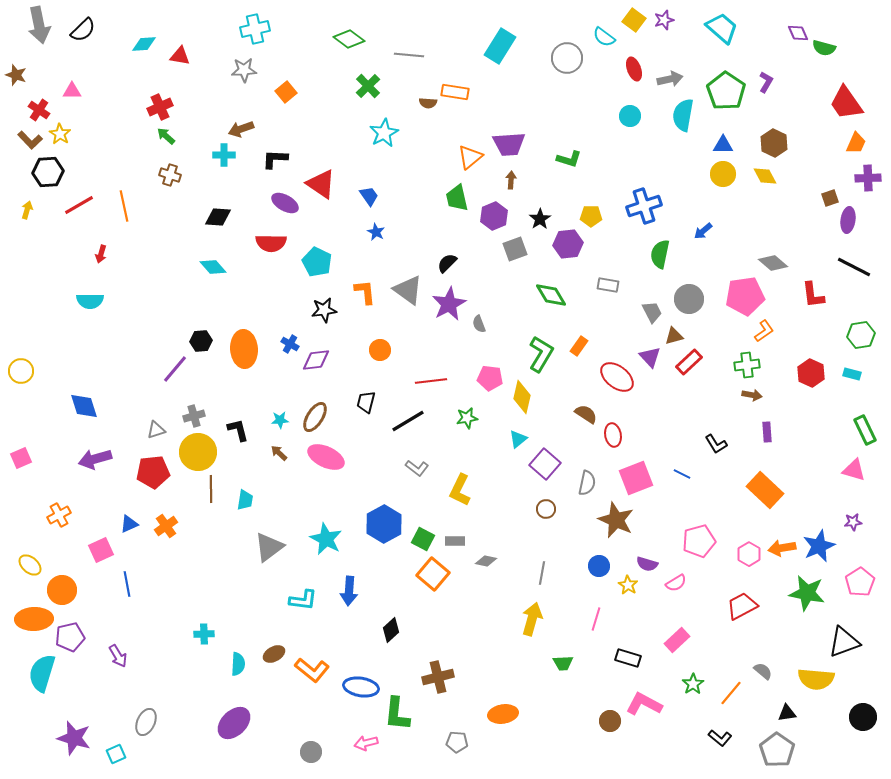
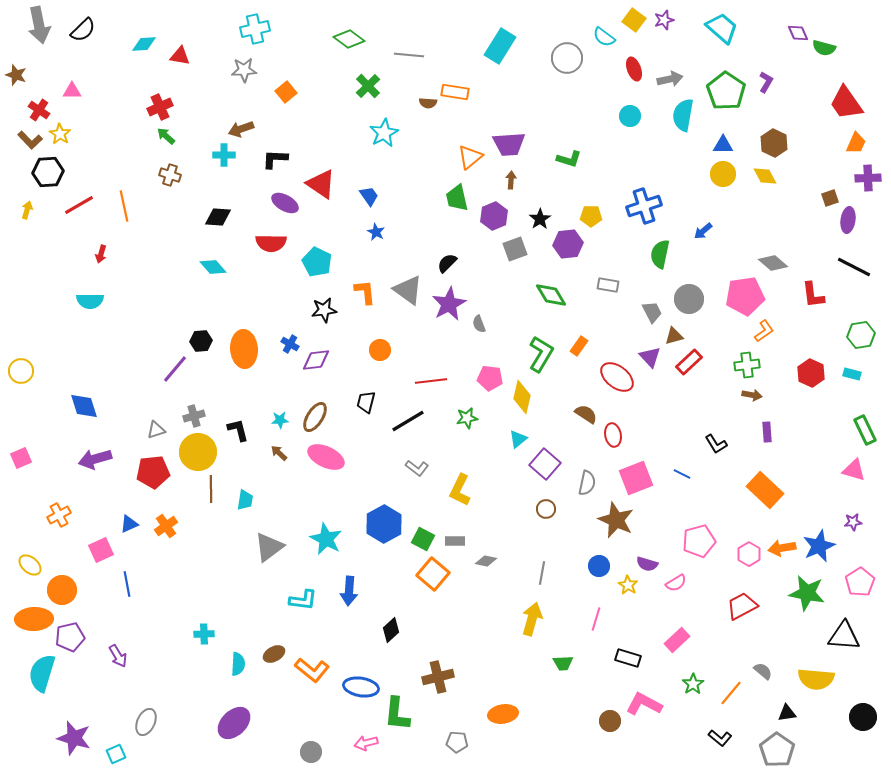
black triangle at (844, 642): moved 6 px up; rotated 24 degrees clockwise
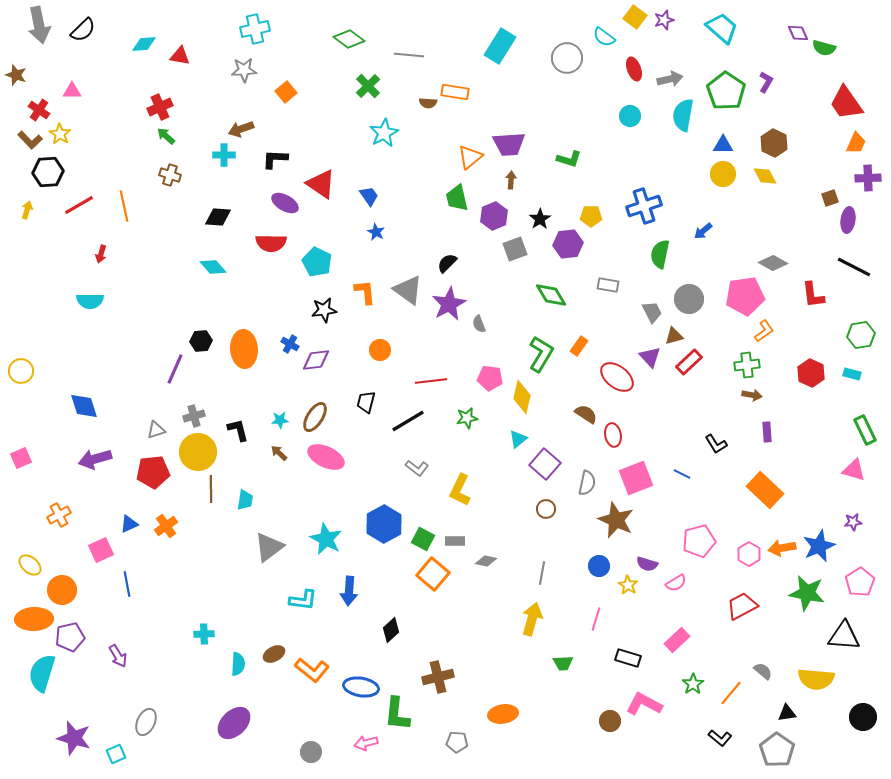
yellow square at (634, 20): moved 1 px right, 3 px up
gray diamond at (773, 263): rotated 12 degrees counterclockwise
purple line at (175, 369): rotated 16 degrees counterclockwise
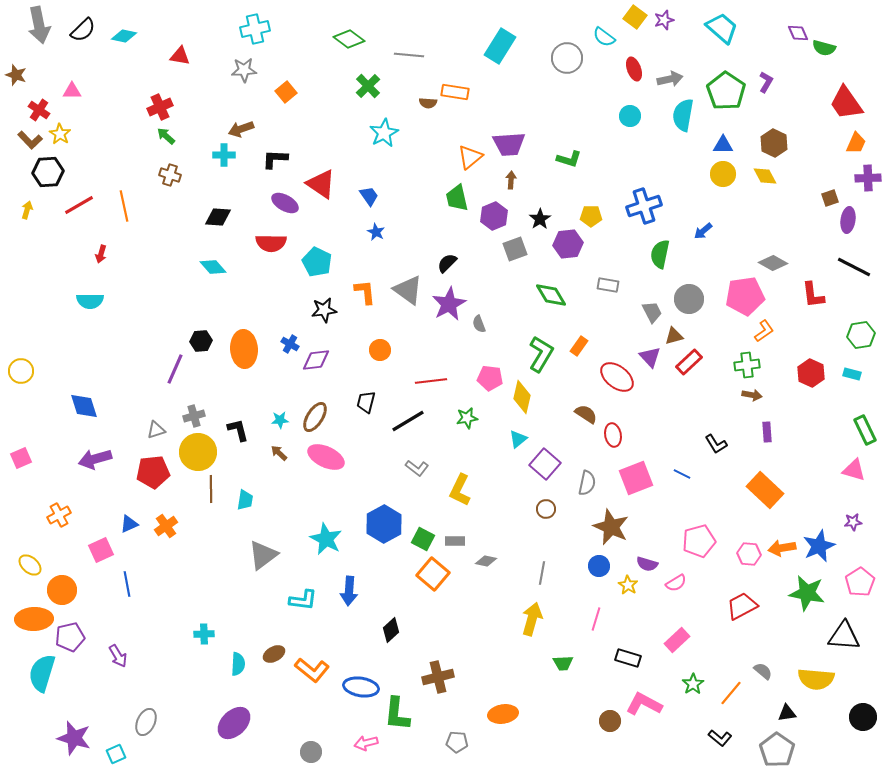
cyan diamond at (144, 44): moved 20 px left, 8 px up; rotated 15 degrees clockwise
brown star at (616, 520): moved 5 px left, 7 px down
gray triangle at (269, 547): moved 6 px left, 8 px down
pink hexagon at (749, 554): rotated 25 degrees counterclockwise
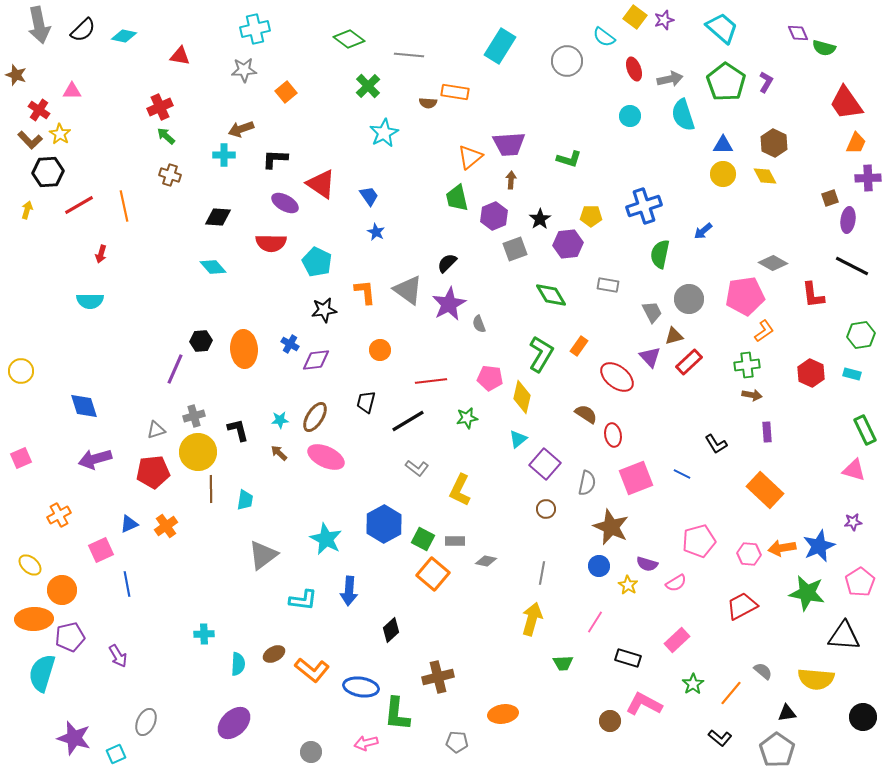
gray circle at (567, 58): moved 3 px down
green pentagon at (726, 91): moved 9 px up
cyan semicircle at (683, 115): rotated 28 degrees counterclockwise
black line at (854, 267): moved 2 px left, 1 px up
pink line at (596, 619): moved 1 px left, 3 px down; rotated 15 degrees clockwise
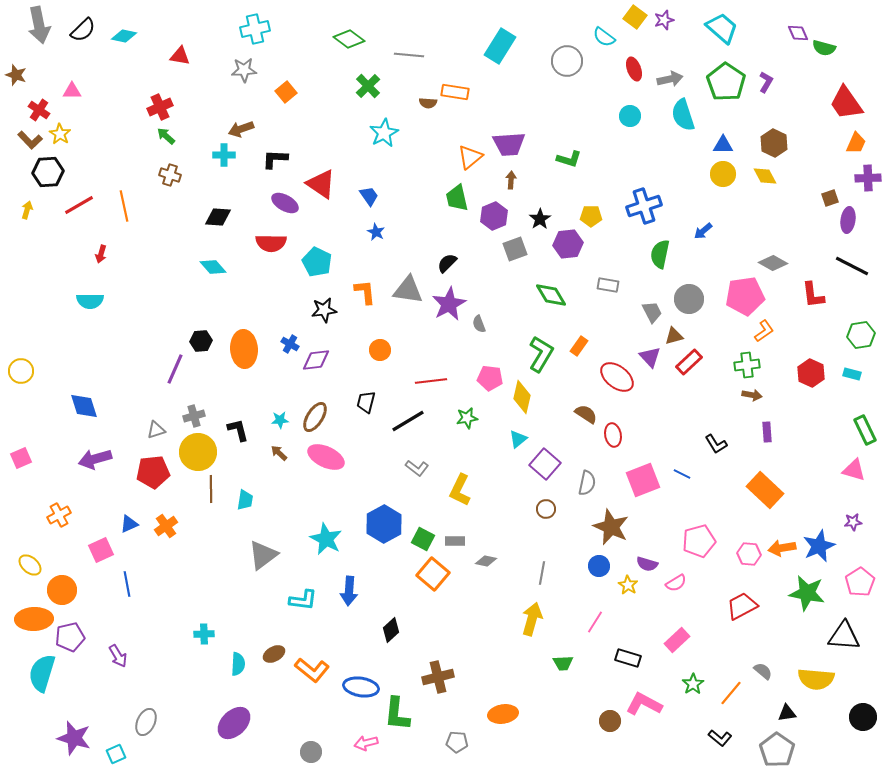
gray triangle at (408, 290): rotated 28 degrees counterclockwise
pink square at (636, 478): moved 7 px right, 2 px down
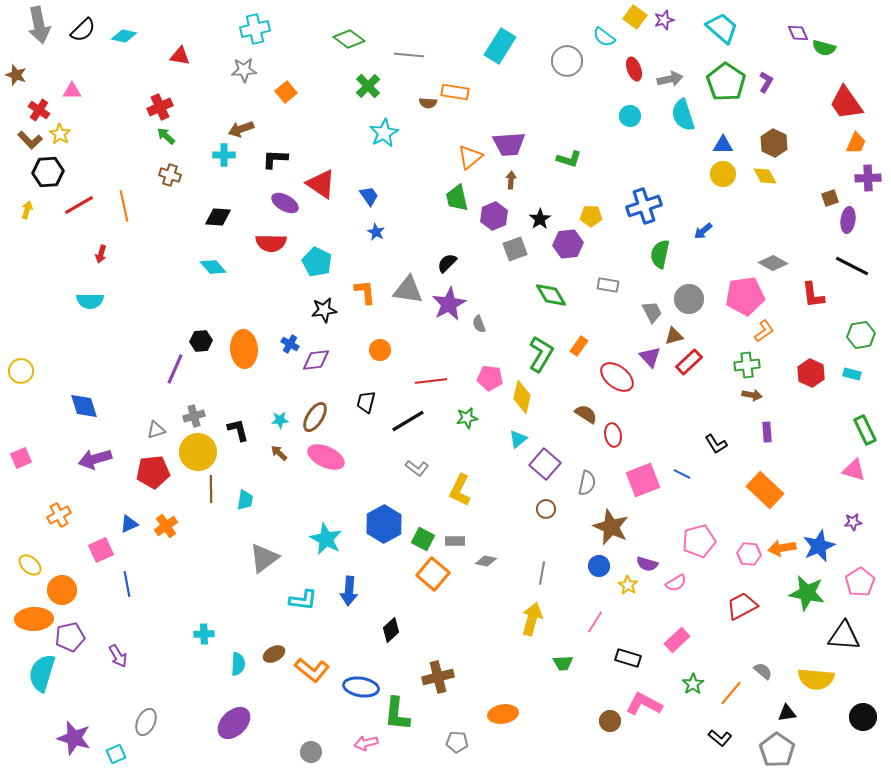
gray triangle at (263, 555): moved 1 px right, 3 px down
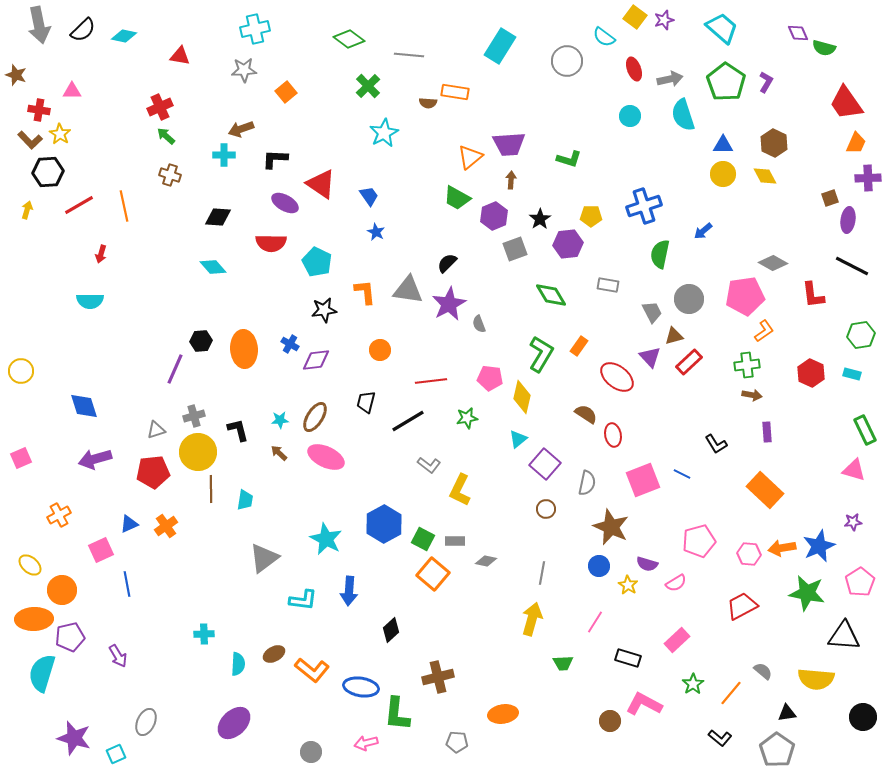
red cross at (39, 110): rotated 25 degrees counterclockwise
green trapezoid at (457, 198): rotated 48 degrees counterclockwise
gray L-shape at (417, 468): moved 12 px right, 3 px up
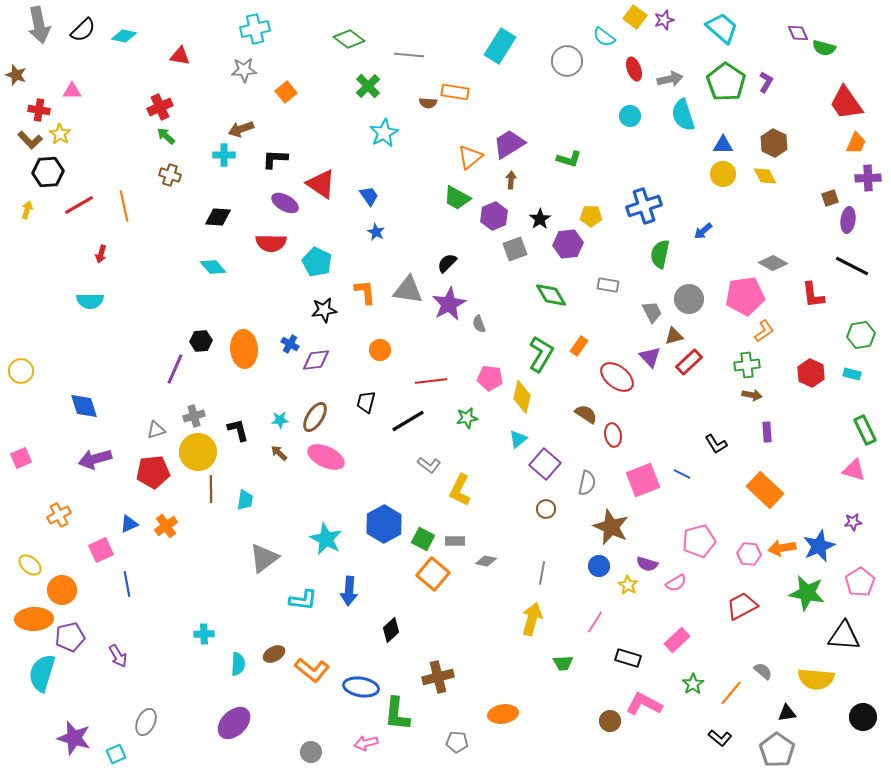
purple trapezoid at (509, 144): rotated 152 degrees clockwise
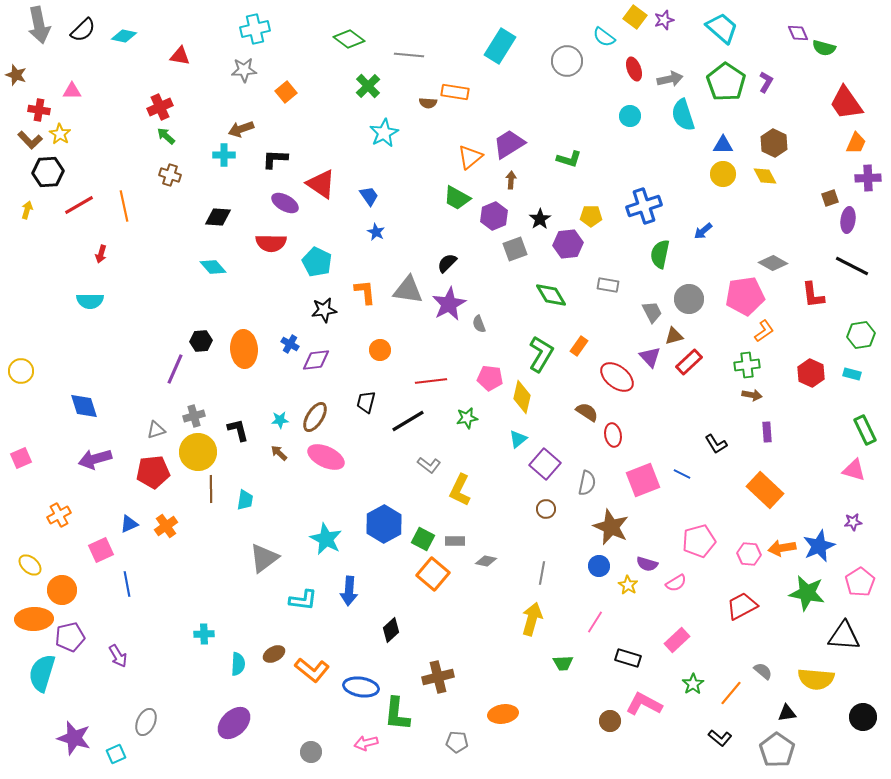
brown semicircle at (586, 414): moved 1 px right, 2 px up
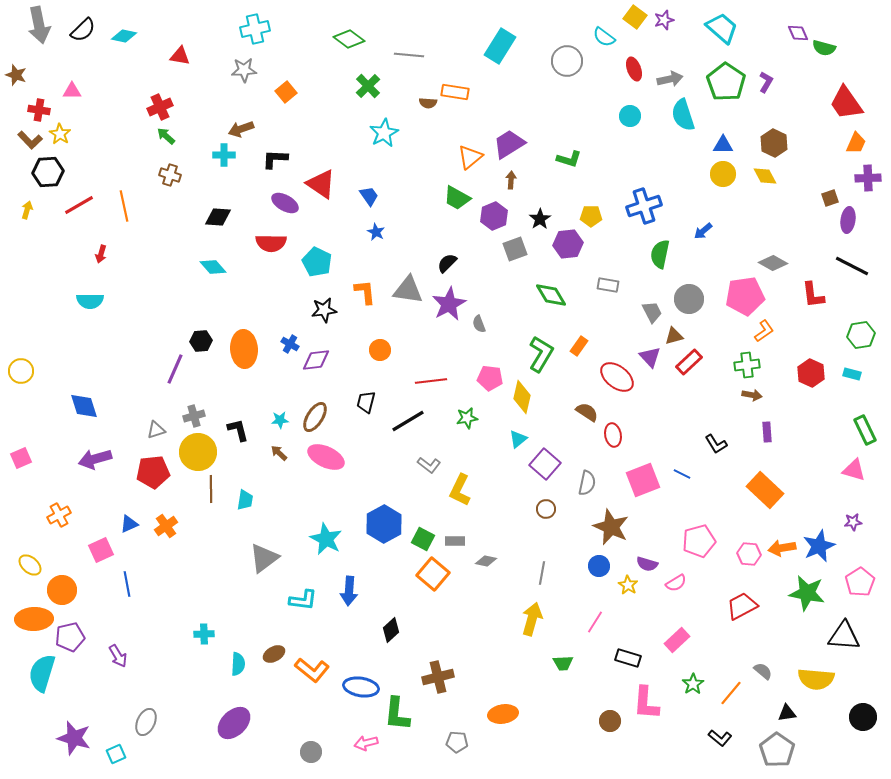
pink L-shape at (644, 704): moved 2 px right, 1 px up; rotated 114 degrees counterclockwise
